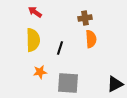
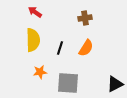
orange semicircle: moved 5 px left, 9 px down; rotated 36 degrees clockwise
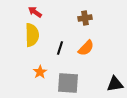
yellow semicircle: moved 1 px left, 5 px up
orange semicircle: rotated 12 degrees clockwise
orange star: rotated 24 degrees counterclockwise
black triangle: rotated 18 degrees clockwise
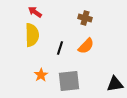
brown cross: rotated 24 degrees clockwise
orange semicircle: moved 2 px up
orange star: moved 1 px right, 3 px down
gray square: moved 1 px right, 2 px up; rotated 10 degrees counterclockwise
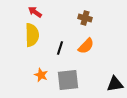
orange star: rotated 16 degrees counterclockwise
gray square: moved 1 px left, 1 px up
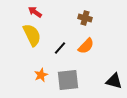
yellow semicircle: rotated 25 degrees counterclockwise
black line: rotated 24 degrees clockwise
orange star: rotated 24 degrees clockwise
black triangle: moved 1 px left, 3 px up; rotated 24 degrees clockwise
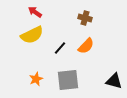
yellow semicircle: rotated 90 degrees clockwise
orange star: moved 5 px left, 4 px down
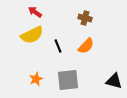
black line: moved 2 px left, 2 px up; rotated 64 degrees counterclockwise
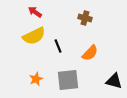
yellow semicircle: moved 2 px right, 1 px down
orange semicircle: moved 4 px right, 7 px down
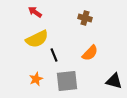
yellow semicircle: moved 3 px right, 3 px down
black line: moved 4 px left, 9 px down
gray square: moved 1 px left, 1 px down
